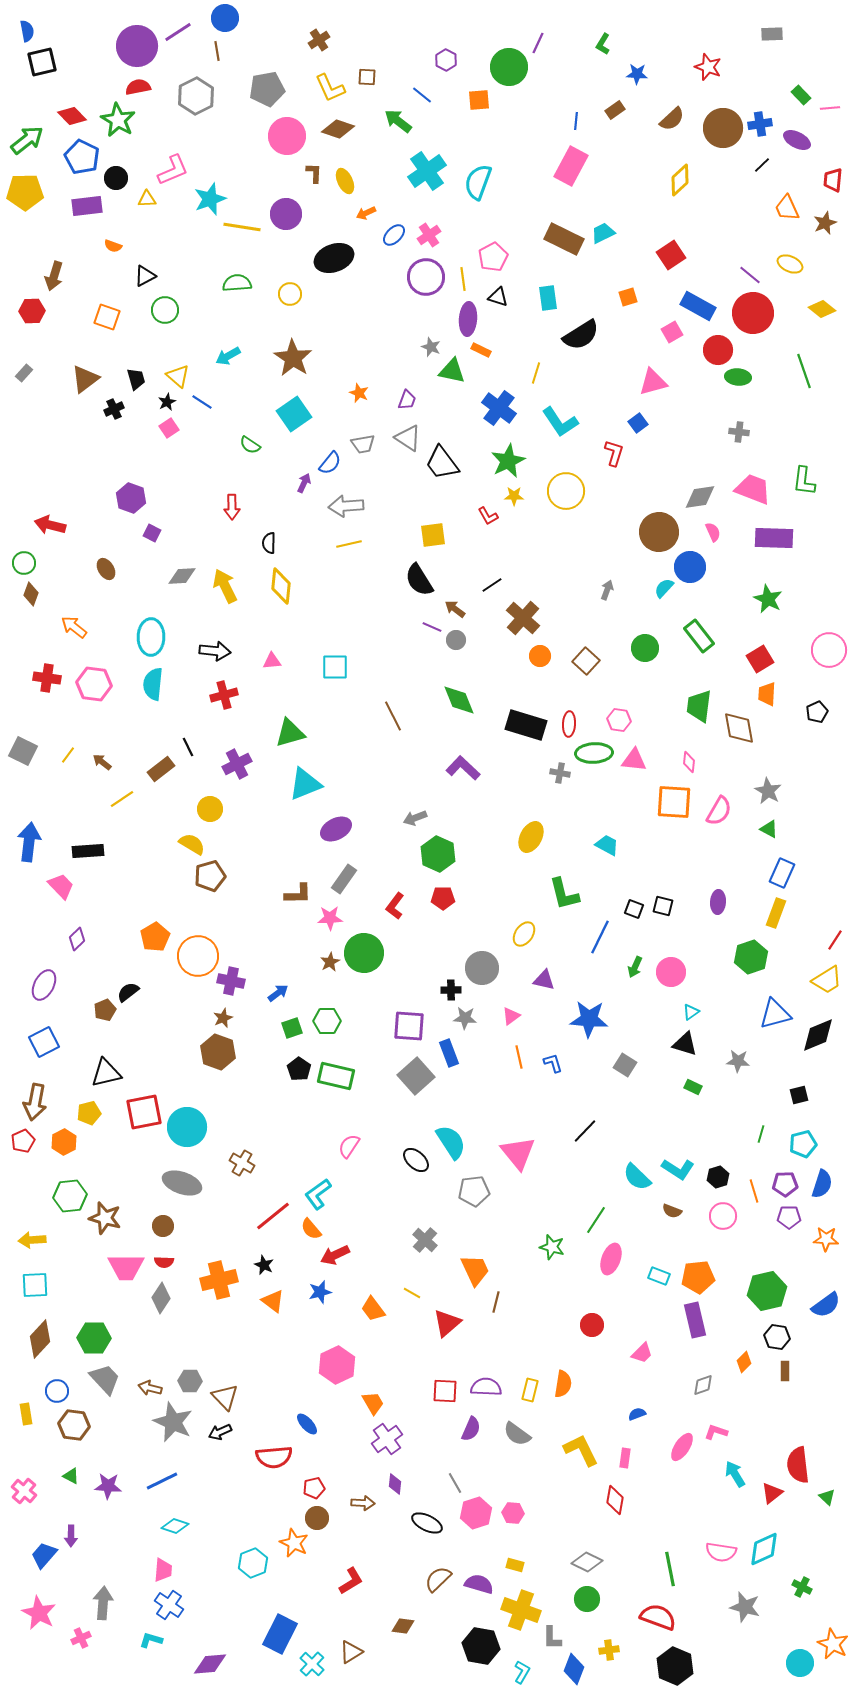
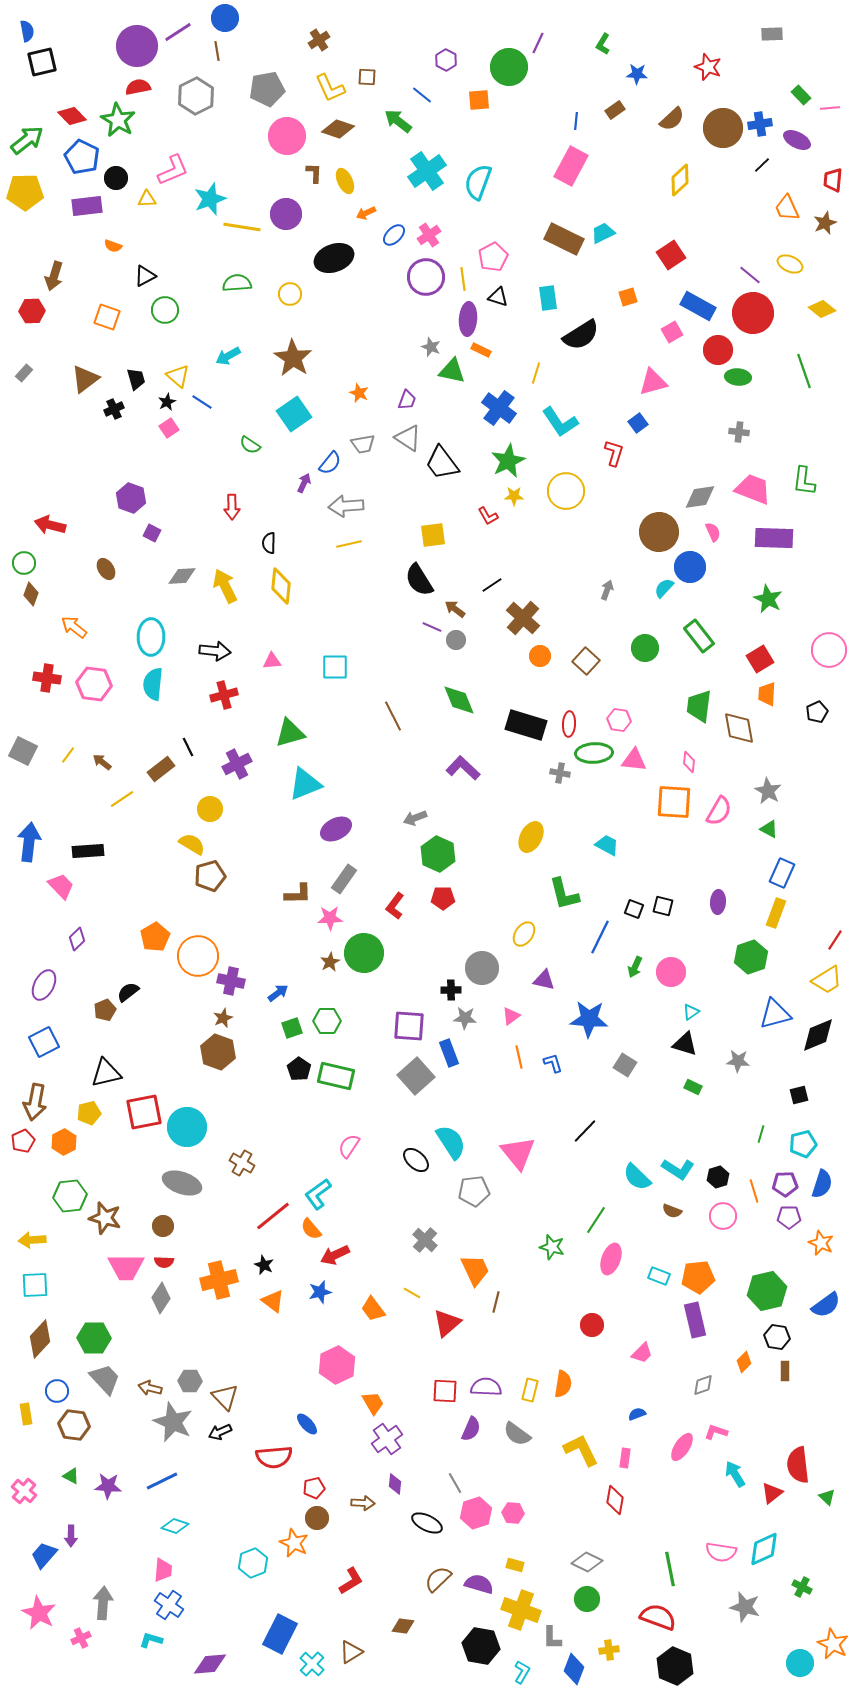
orange star at (826, 1239): moved 5 px left, 4 px down; rotated 20 degrees clockwise
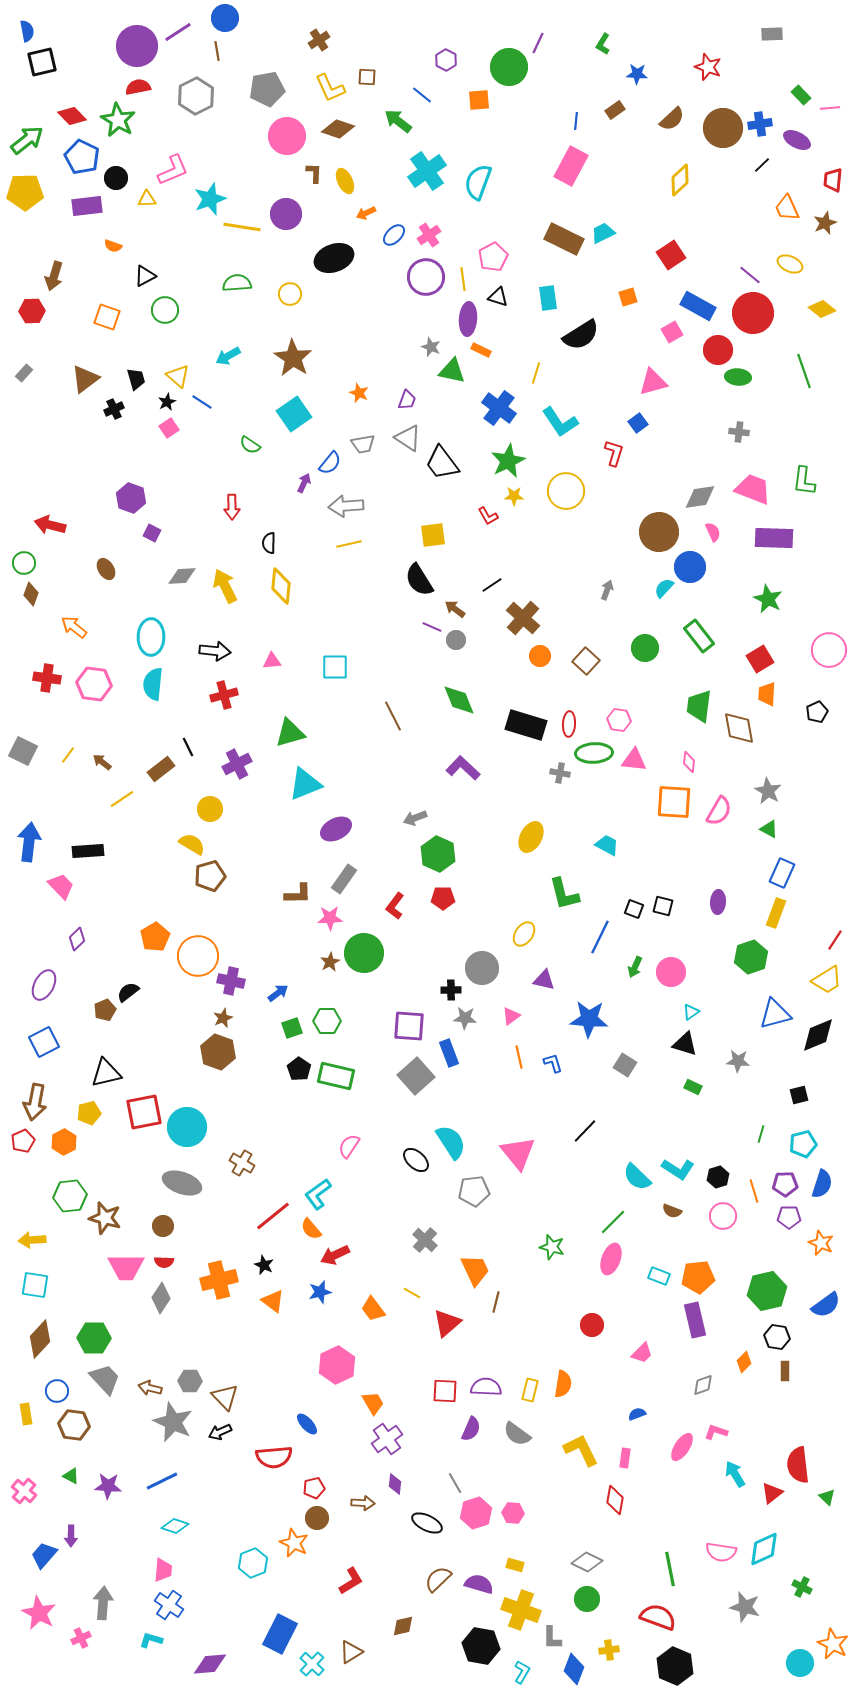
green line at (596, 1220): moved 17 px right, 2 px down; rotated 12 degrees clockwise
cyan square at (35, 1285): rotated 12 degrees clockwise
brown diamond at (403, 1626): rotated 20 degrees counterclockwise
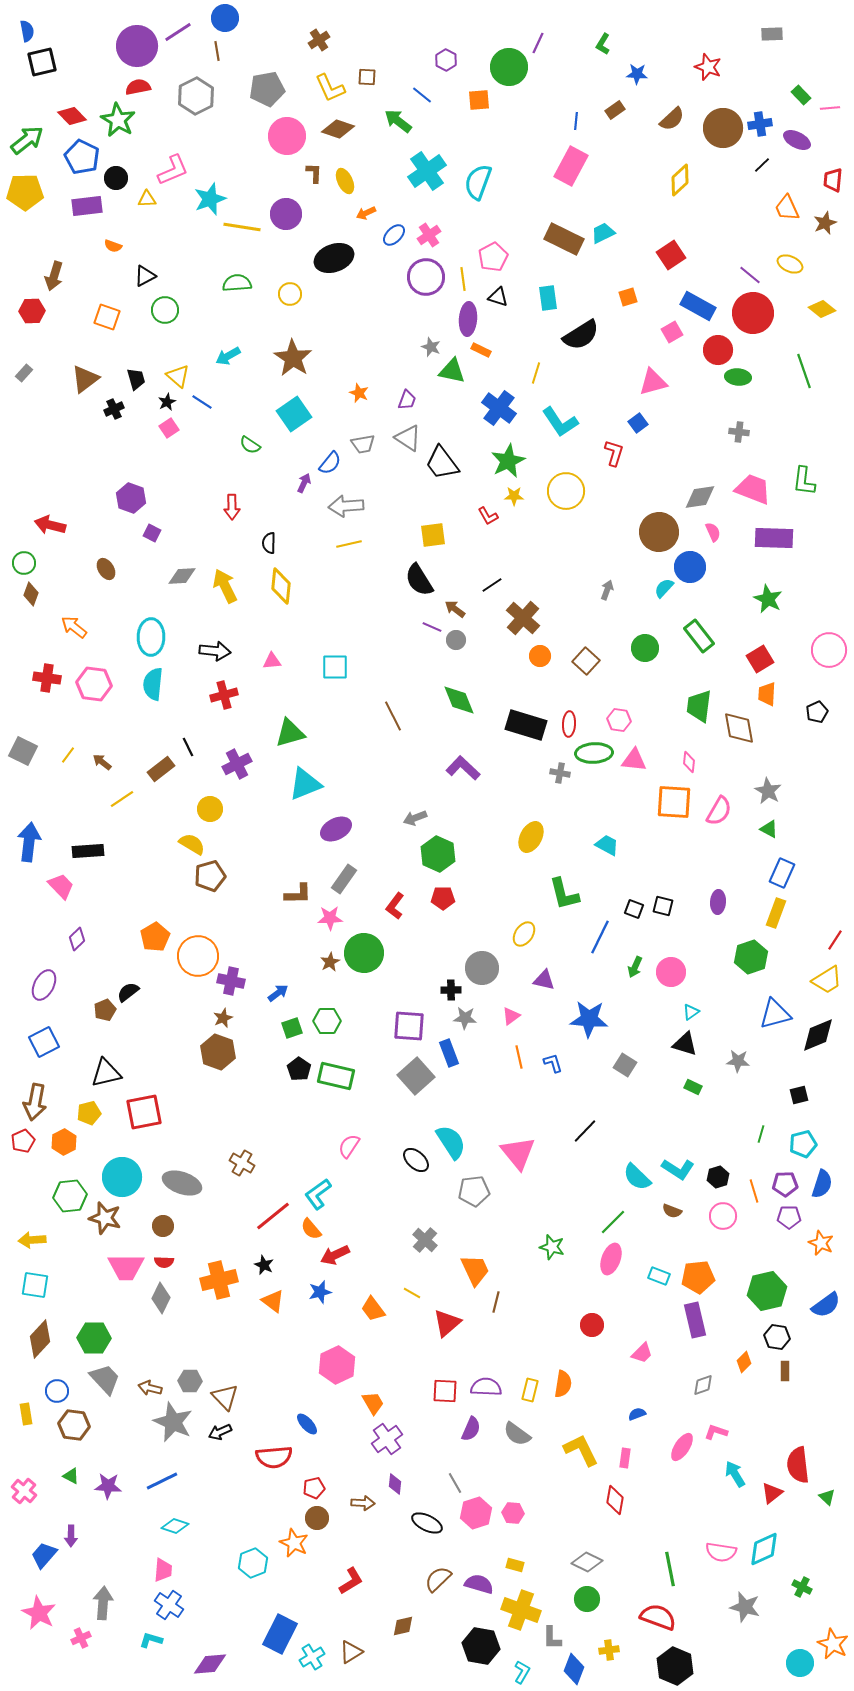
cyan circle at (187, 1127): moved 65 px left, 50 px down
gray diamond at (161, 1298): rotated 8 degrees counterclockwise
cyan cross at (312, 1664): moved 7 px up; rotated 15 degrees clockwise
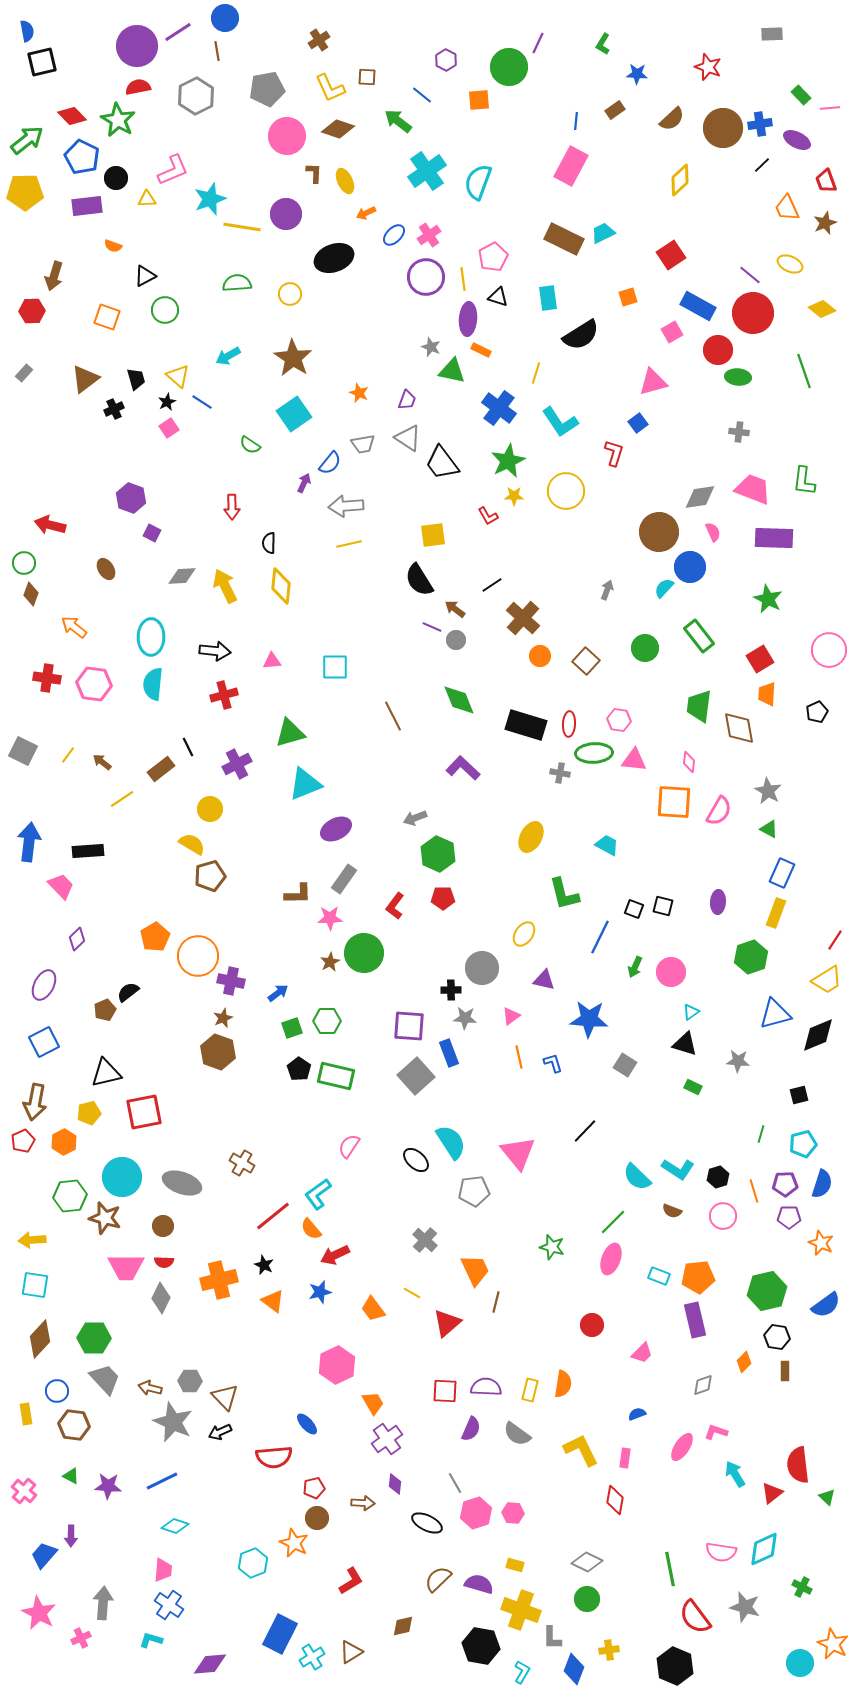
red trapezoid at (833, 180): moved 7 px left, 1 px down; rotated 25 degrees counterclockwise
red semicircle at (658, 1617): moved 37 px right; rotated 147 degrees counterclockwise
